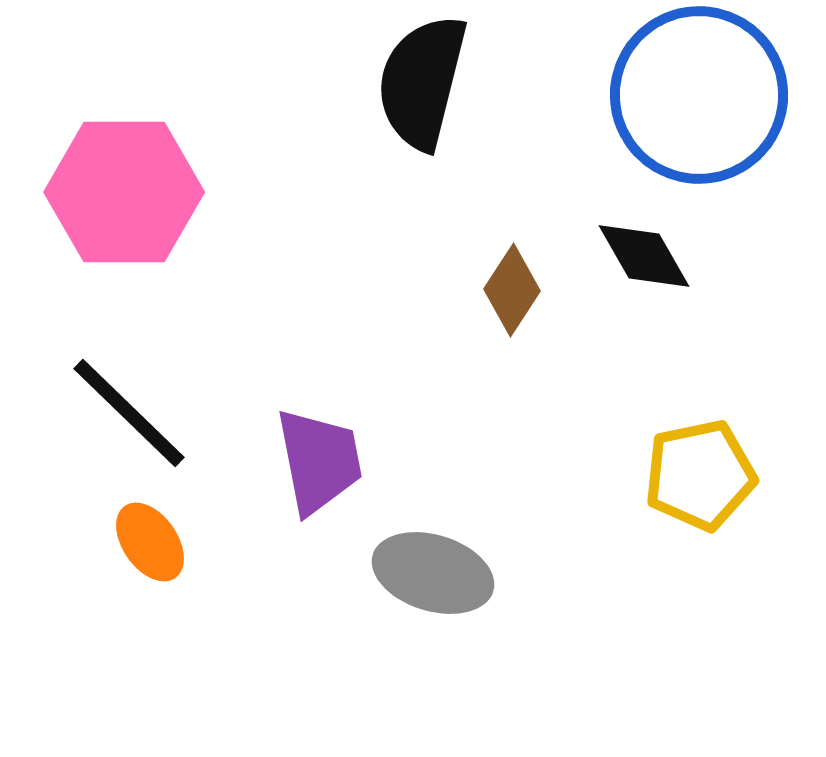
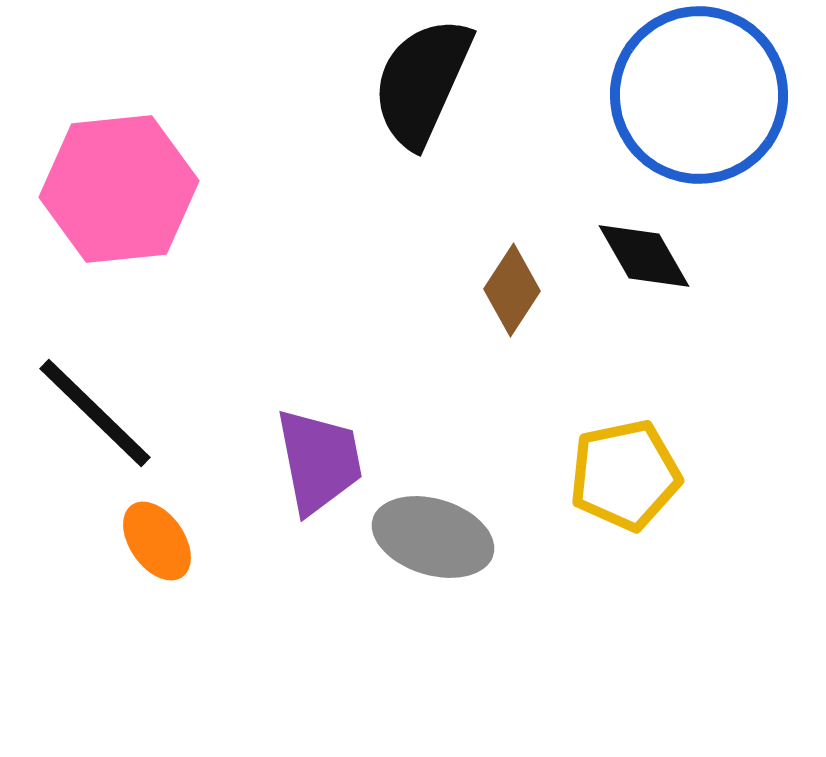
black semicircle: rotated 10 degrees clockwise
pink hexagon: moved 5 px left, 3 px up; rotated 6 degrees counterclockwise
black line: moved 34 px left
yellow pentagon: moved 75 px left
orange ellipse: moved 7 px right, 1 px up
gray ellipse: moved 36 px up
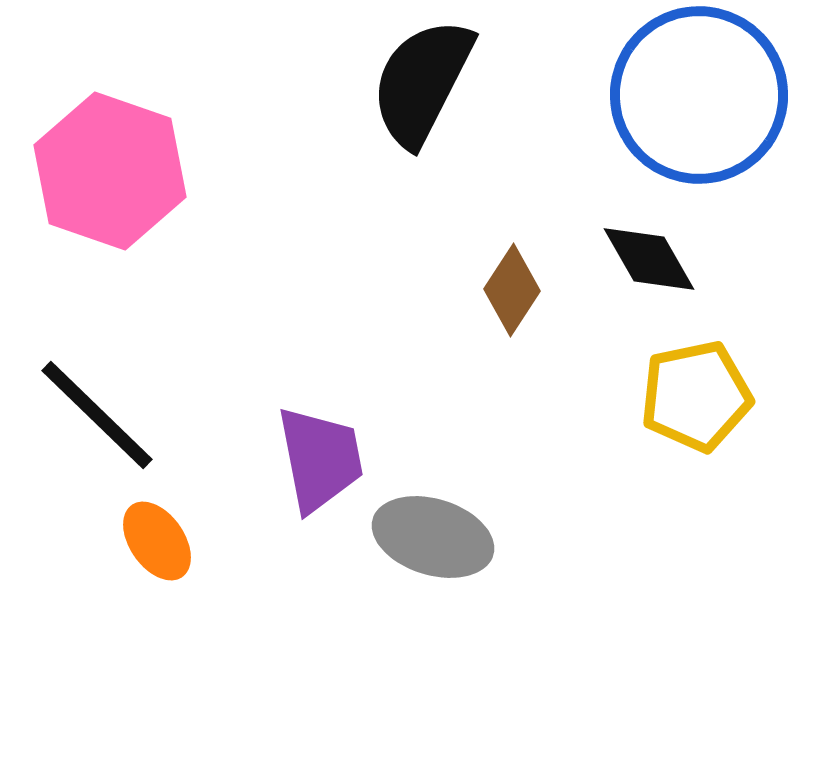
black semicircle: rotated 3 degrees clockwise
pink hexagon: moved 9 px left, 18 px up; rotated 25 degrees clockwise
black diamond: moved 5 px right, 3 px down
black line: moved 2 px right, 2 px down
purple trapezoid: moved 1 px right, 2 px up
yellow pentagon: moved 71 px right, 79 px up
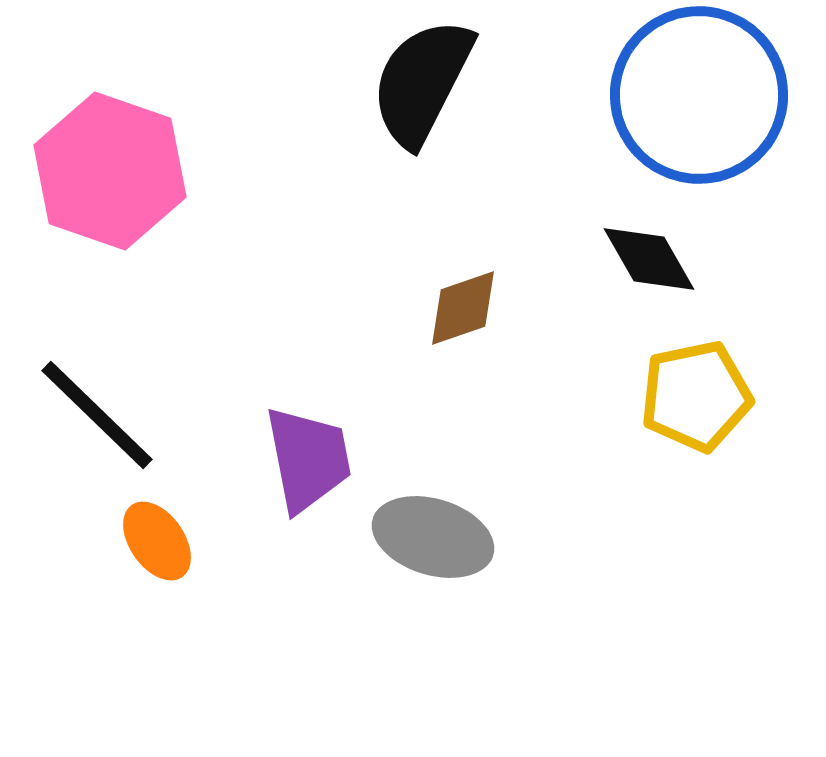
brown diamond: moved 49 px left, 18 px down; rotated 38 degrees clockwise
purple trapezoid: moved 12 px left
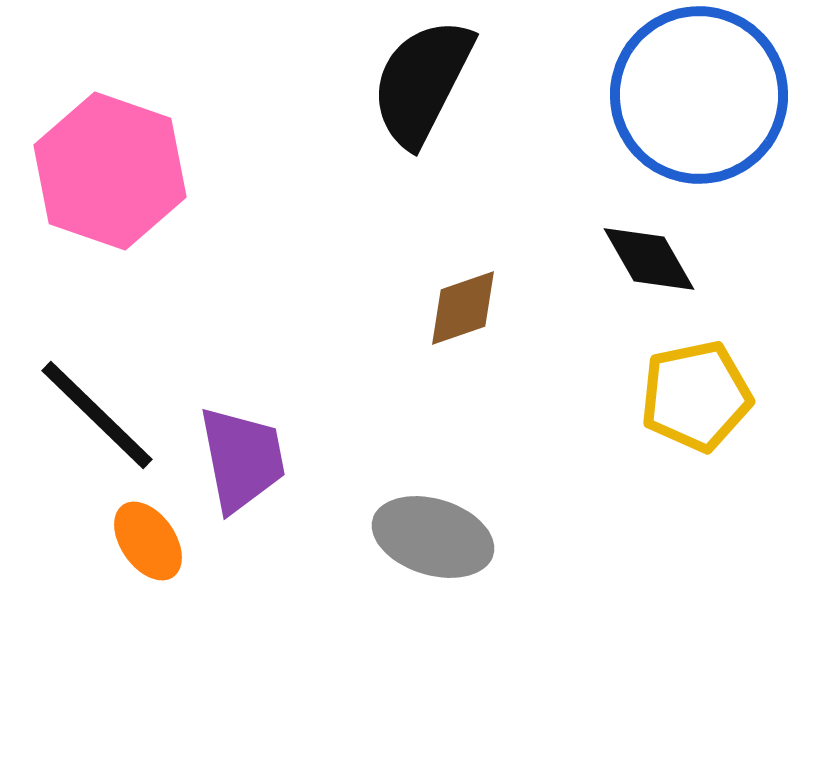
purple trapezoid: moved 66 px left
orange ellipse: moved 9 px left
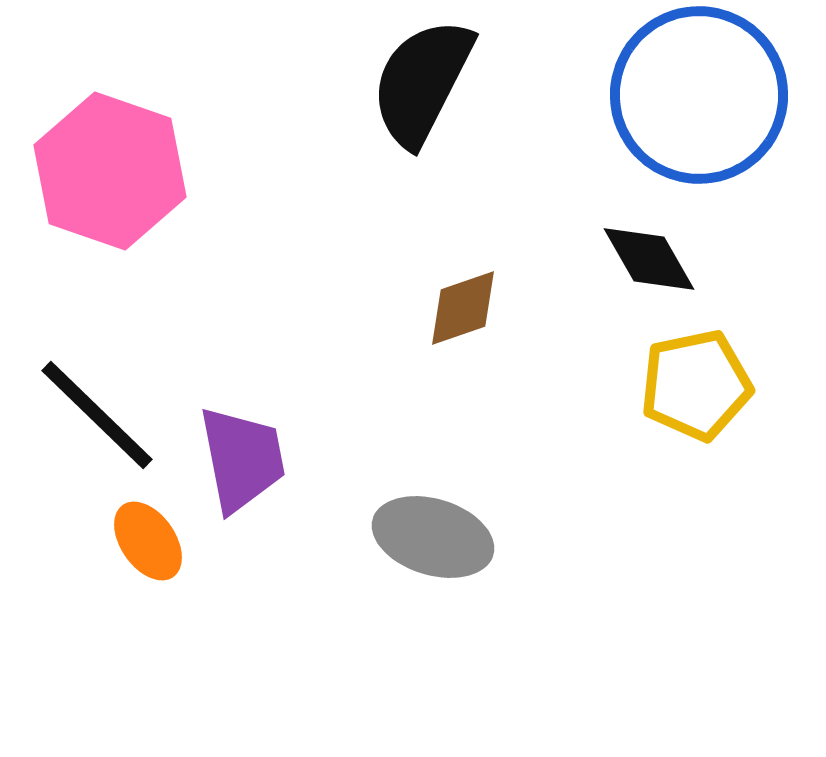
yellow pentagon: moved 11 px up
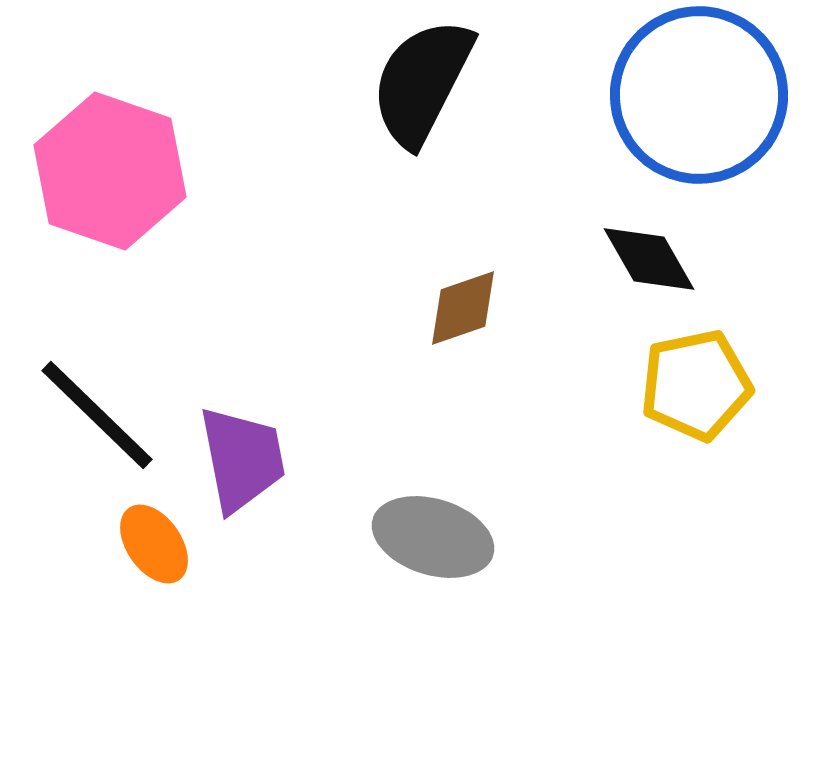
orange ellipse: moved 6 px right, 3 px down
